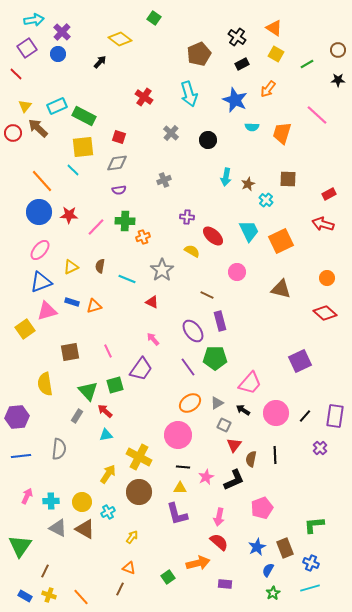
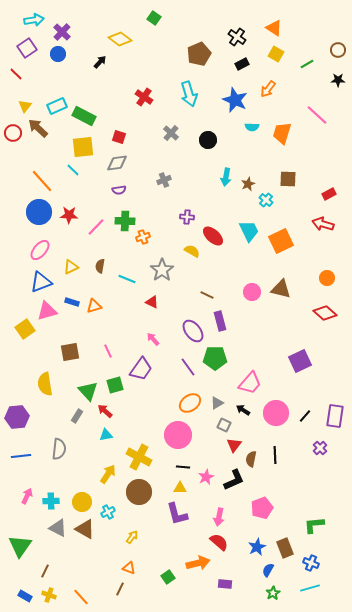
pink circle at (237, 272): moved 15 px right, 20 px down
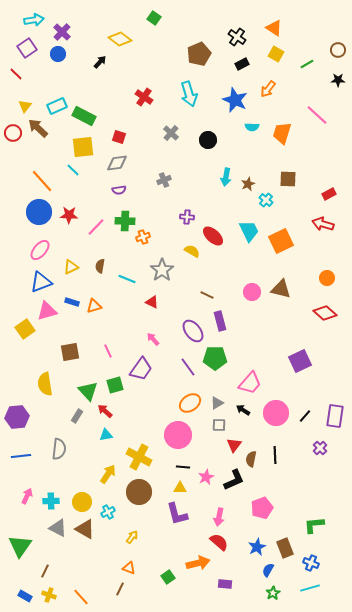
gray square at (224, 425): moved 5 px left; rotated 24 degrees counterclockwise
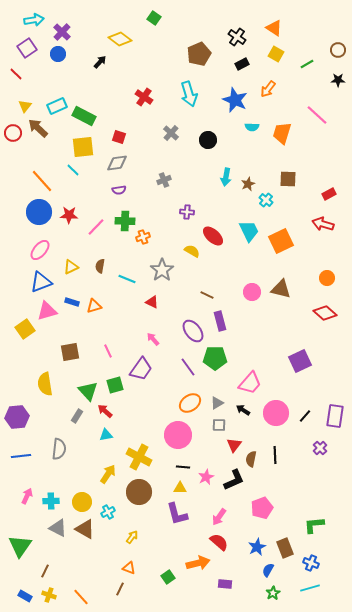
purple cross at (187, 217): moved 5 px up
pink arrow at (219, 517): rotated 24 degrees clockwise
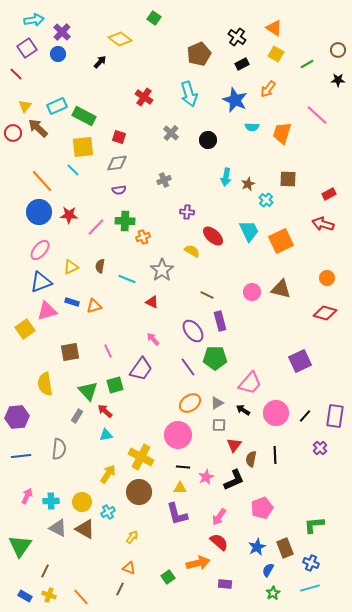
red diamond at (325, 313): rotated 25 degrees counterclockwise
yellow cross at (139, 457): moved 2 px right
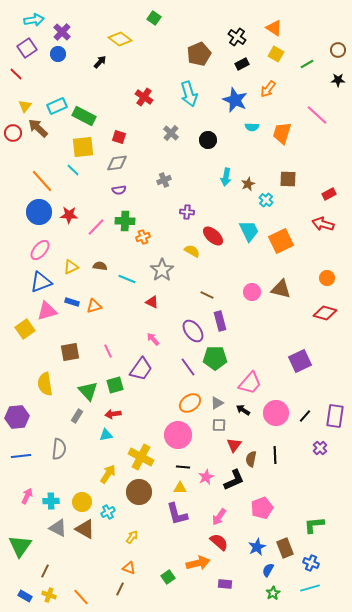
brown semicircle at (100, 266): rotated 88 degrees clockwise
red arrow at (105, 411): moved 8 px right, 3 px down; rotated 49 degrees counterclockwise
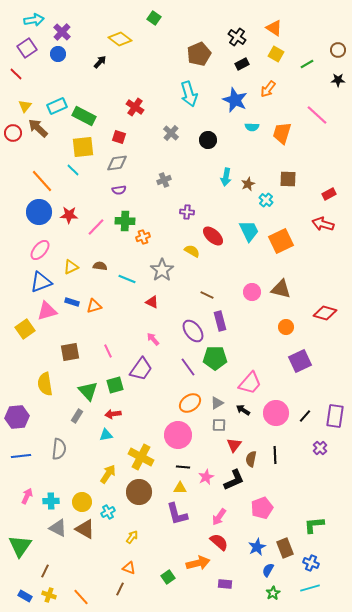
red cross at (144, 97): moved 9 px left, 10 px down
orange circle at (327, 278): moved 41 px left, 49 px down
